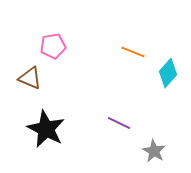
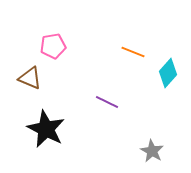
purple line: moved 12 px left, 21 px up
gray star: moved 2 px left
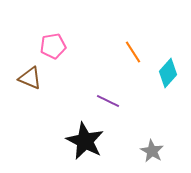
orange line: rotated 35 degrees clockwise
purple line: moved 1 px right, 1 px up
black star: moved 39 px right, 12 px down
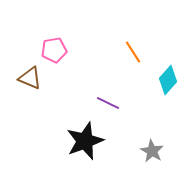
pink pentagon: moved 1 px right, 4 px down
cyan diamond: moved 7 px down
purple line: moved 2 px down
black star: rotated 24 degrees clockwise
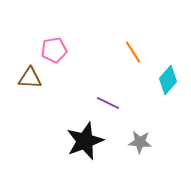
brown triangle: rotated 20 degrees counterclockwise
gray star: moved 12 px left, 9 px up; rotated 25 degrees counterclockwise
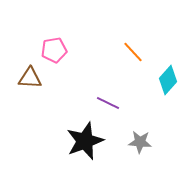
orange line: rotated 10 degrees counterclockwise
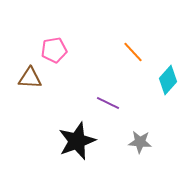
black star: moved 8 px left
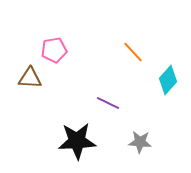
black star: rotated 18 degrees clockwise
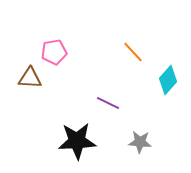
pink pentagon: moved 2 px down
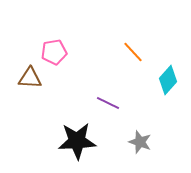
gray star: rotated 15 degrees clockwise
